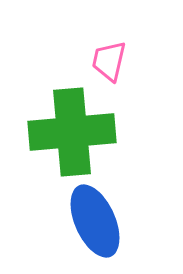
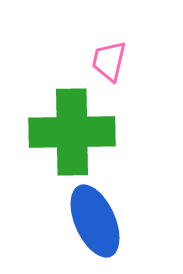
green cross: rotated 4 degrees clockwise
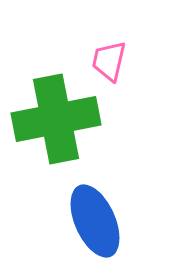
green cross: moved 16 px left, 13 px up; rotated 10 degrees counterclockwise
